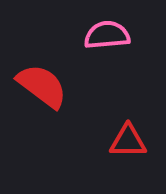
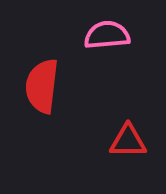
red semicircle: rotated 120 degrees counterclockwise
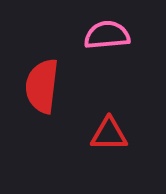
red triangle: moved 19 px left, 7 px up
